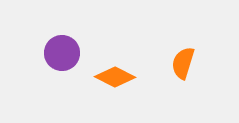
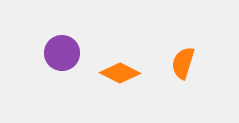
orange diamond: moved 5 px right, 4 px up
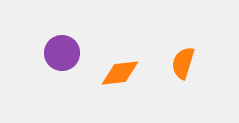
orange diamond: rotated 33 degrees counterclockwise
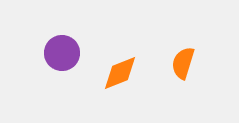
orange diamond: rotated 15 degrees counterclockwise
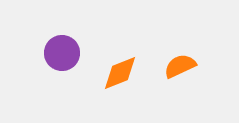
orange semicircle: moved 3 px left, 3 px down; rotated 48 degrees clockwise
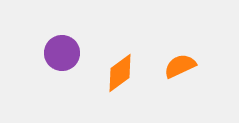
orange diamond: rotated 15 degrees counterclockwise
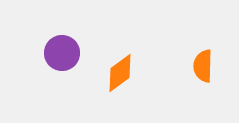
orange semicircle: moved 23 px right; rotated 64 degrees counterclockwise
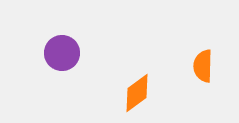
orange diamond: moved 17 px right, 20 px down
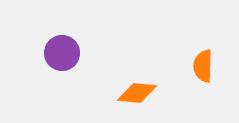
orange diamond: rotated 42 degrees clockwise
